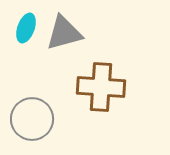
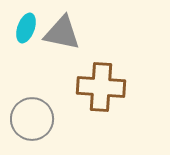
gray triangle: moved 2 px left; rotated 27 degrees clockwise
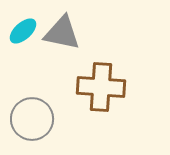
cyan ellipse: moved 3 px left, 3 px down; rotated 28 degrees clockwise
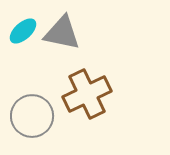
brown cross: moved 14 px left, 7 px down; rotated 30 degrees counterclockwise
gray circle: moved 3 px up
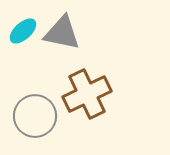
gray circle: moved 3 px right
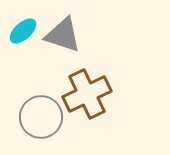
gray triangle: moved 1 px right, 2 px down; rotated 6 degrees clockwise
gray circle: moved 6 px right, 1 px down
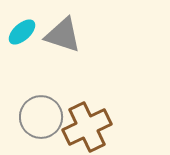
cyan ellipse: moved 1 px left, 1 px down
brown cross: moved 33 px down
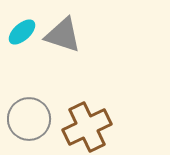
gray circle: moved 12 px left, 2 px down
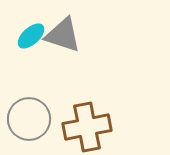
cyan ellipse: moved 9 px right, 4 px down
brown cross: rotated 15 degrees clockwise
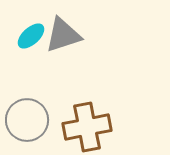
gray triangle: rotated 36 degrees counterclockwise
gray circle: moved 2 px left, 1 px down
